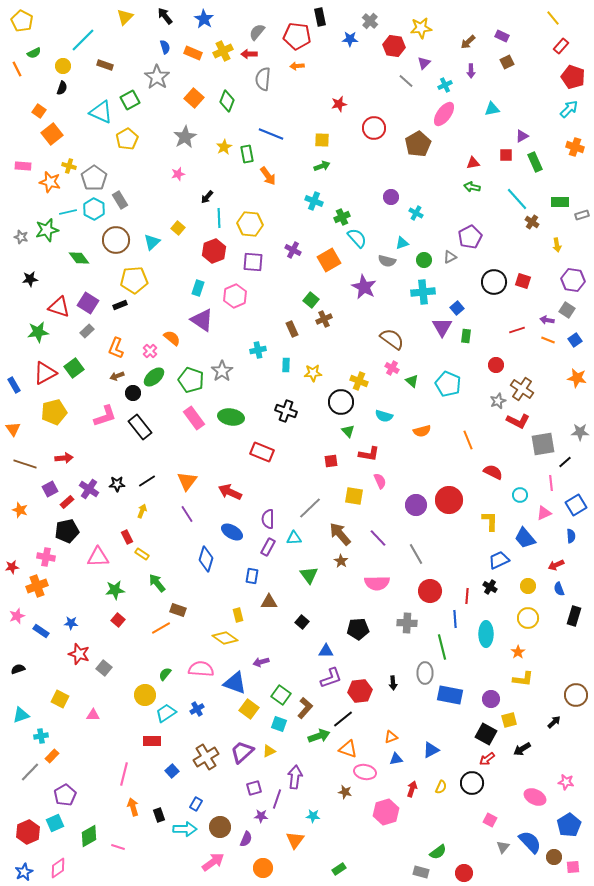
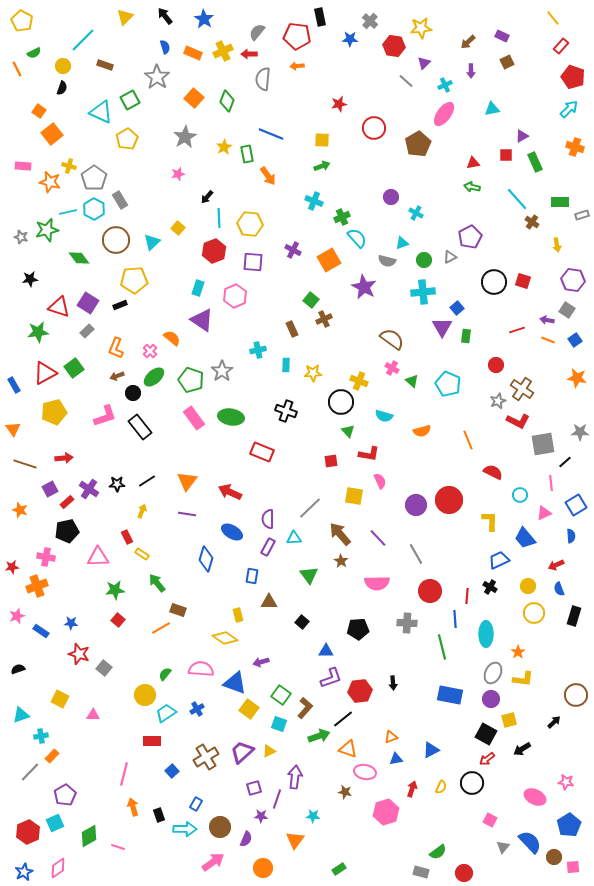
purple line at (187, 514): rotated 48 degrees counterclockwise
yellow circle at (528, 618): moved 6 px right, 5 px up
gray ellipse at (425, 673): moved 68 px right; rotated 25 degrees clockwise
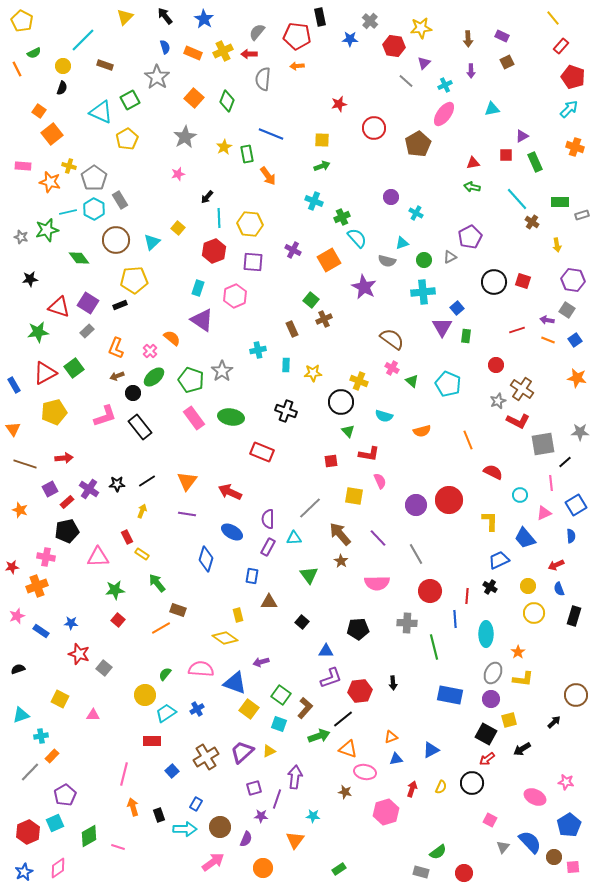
brown arrow at (468, 42): moved 3 px up; rotated 49 degrees counterclockwise
green line at (442, 647): moved 8 px left
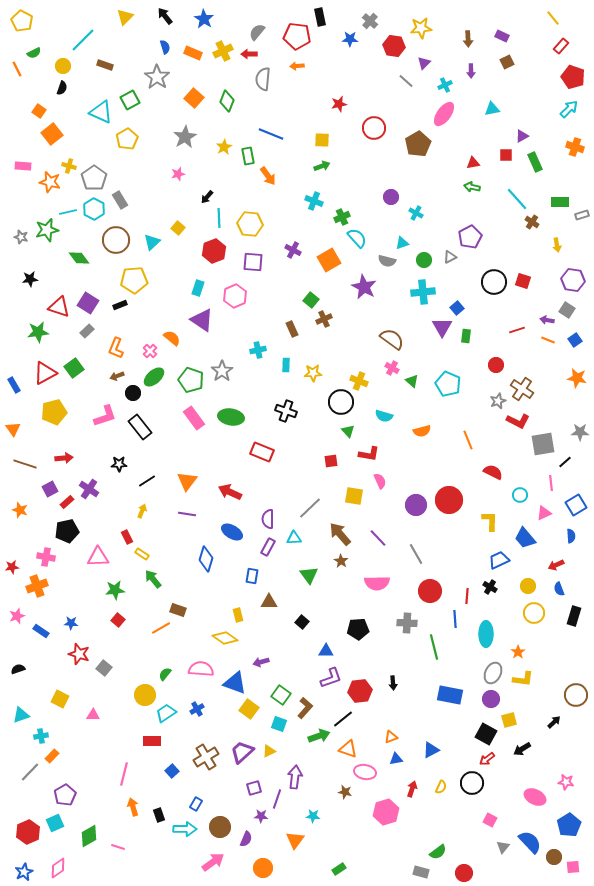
green rectangle at (247, 154): moved 1 px right, 2 px down
black star at (117, 484): moved 2 px right, 20 px up
green arrow at (157, 583): moved 4 px left, 4 px up
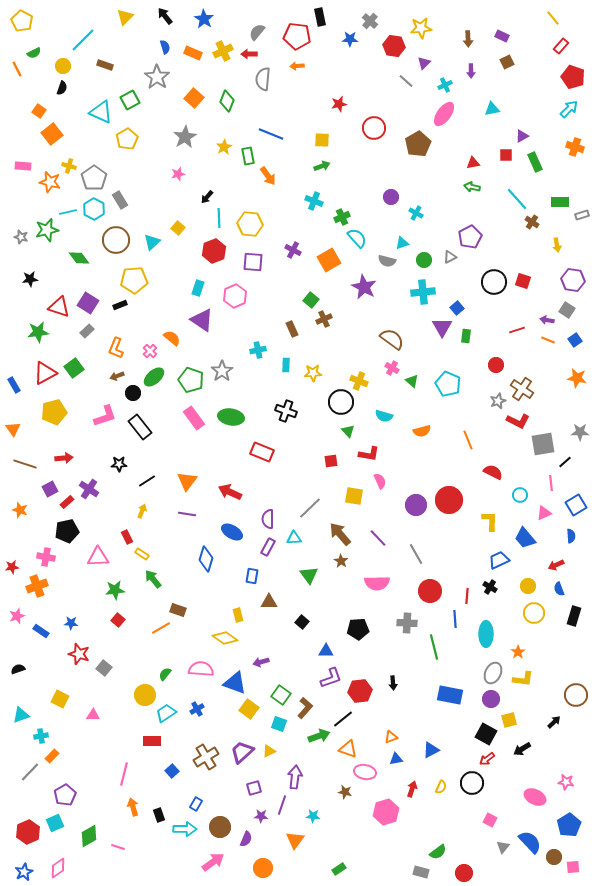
purple line at (277, 799): moved 5 px right, 6 px down
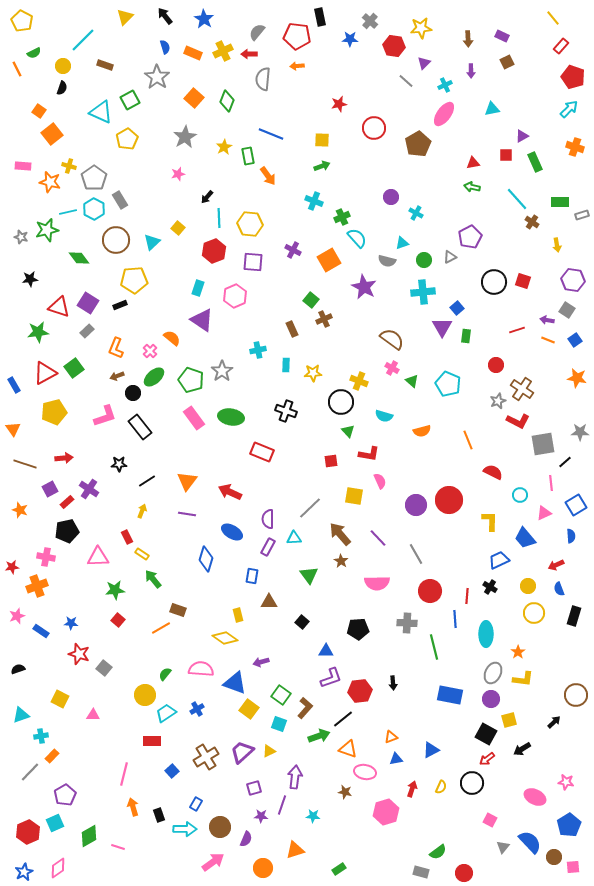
orange triangle at (295, 840): moved 10 px down; rotated 36 degrees clockwise
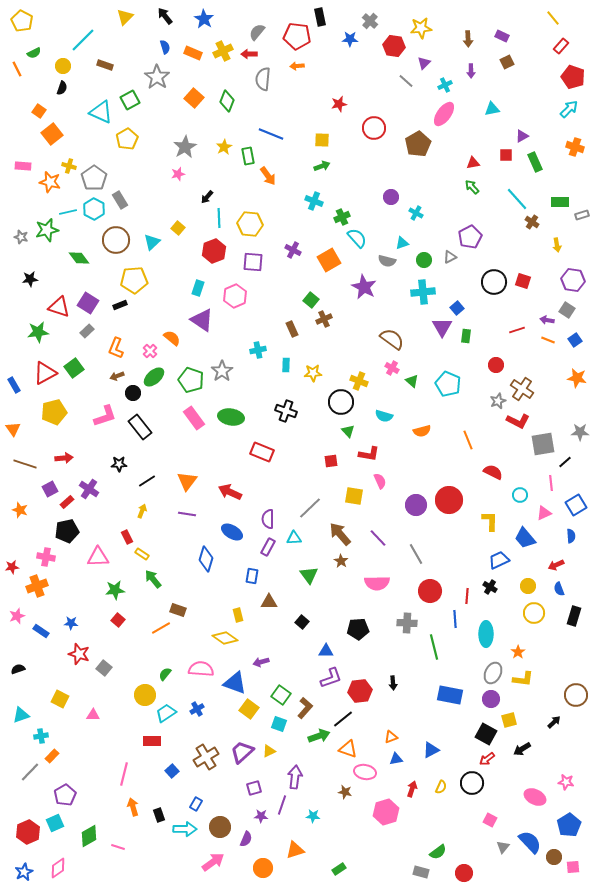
gray star at (185, 137): moved 10 px down
green arrow at (472, 187): rotated 35 degrees clockwise
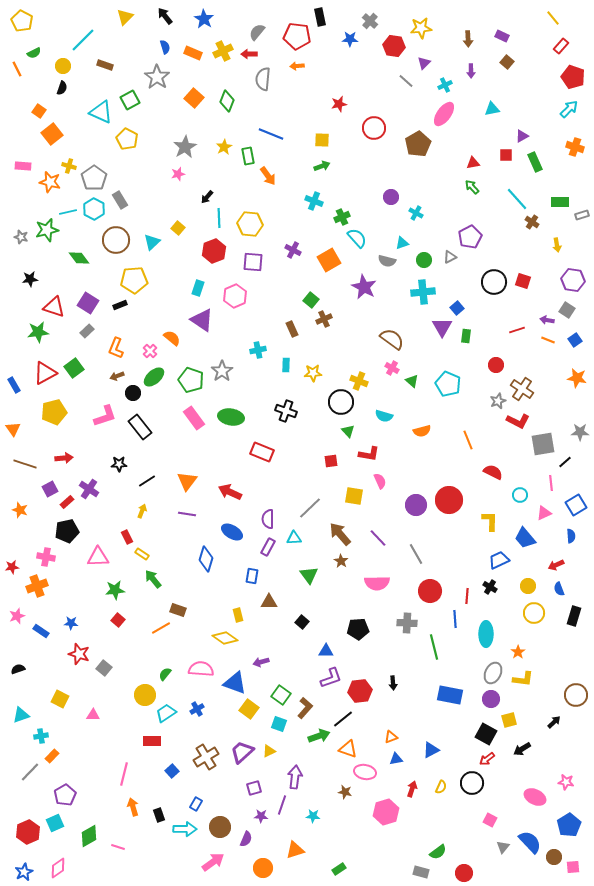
brown square at (507, 62): rotated 24 degrees counterclockwise
yellow pentagon at (127, 139): rotated 15 degrees counterclockwise
red triangle at (59, 307): moved 5 px left
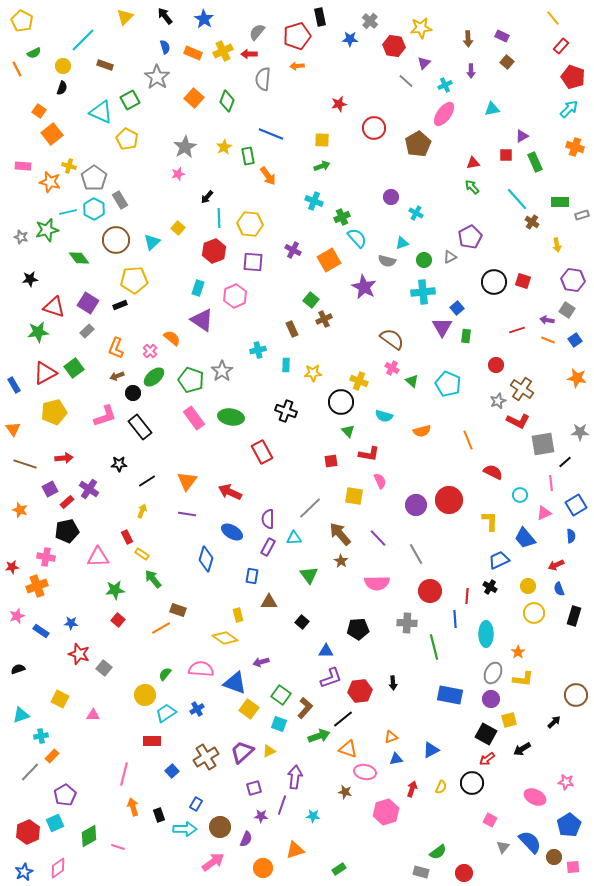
red pentagon at (297, 36): rotated 24 degrees counterclockwise
red rectangle at (262, 452): rotated 40 degrees clockwise
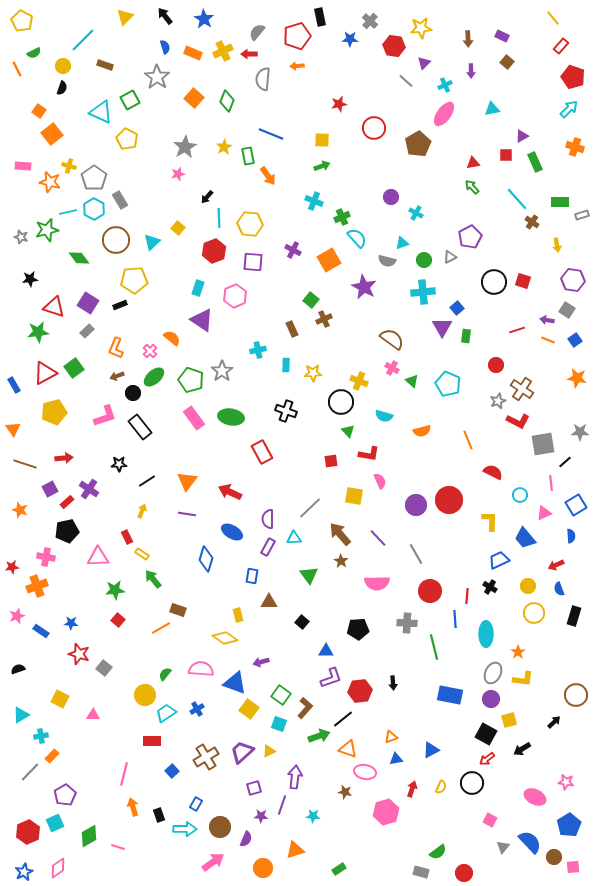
cyan triangle at (21, 715): rotated 12 degrees counterclockwise
